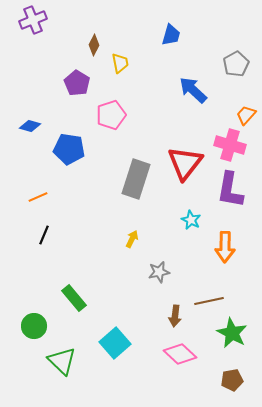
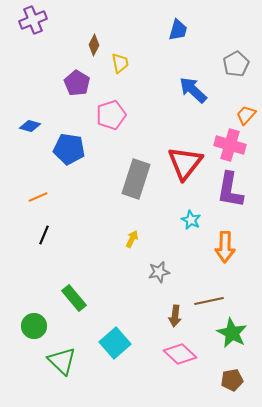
blue trapezoid: moved 7 px right, 5 px up
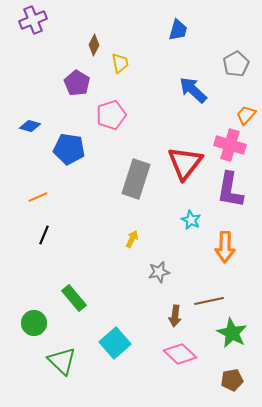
green circle: moved 3 px up
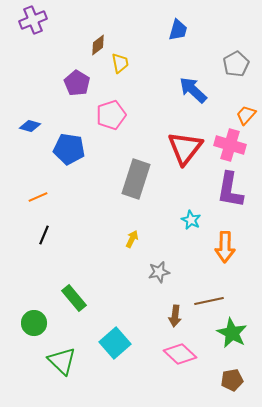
brown diamond: moved 4 px right; rotated 25 degrees clockwise
red triangle: moved 15 px up
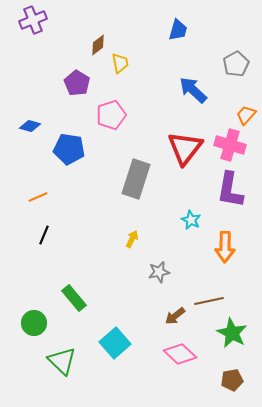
brown arrow: rotated 45 degrees clockwise
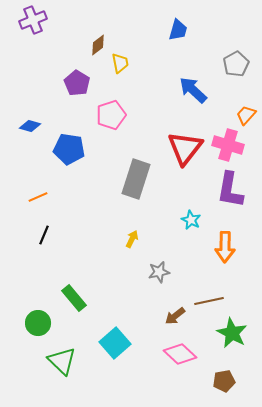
pink cross: moved 2 px left
green circle: moved 4 px right
brown pentagon: moved 8 px left, 1 px down
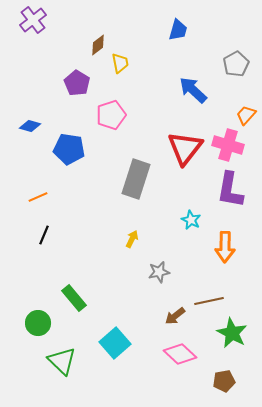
purple cross: rotated 16 degrees counterclockwise
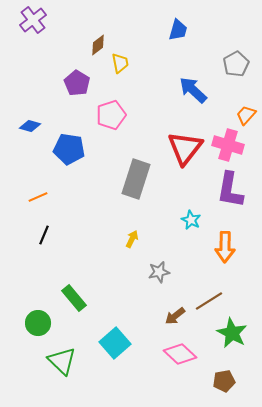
brown line: rotated 20 degrees counterclockwise
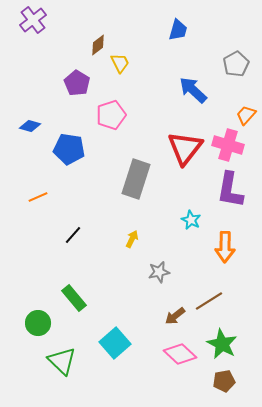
yellow trapezoid: rotated 15 degrees counterclockwise
black line: moved 29 px right; rotated 18 degrees clockwise
green star: moved 10 px left, 11 px down
